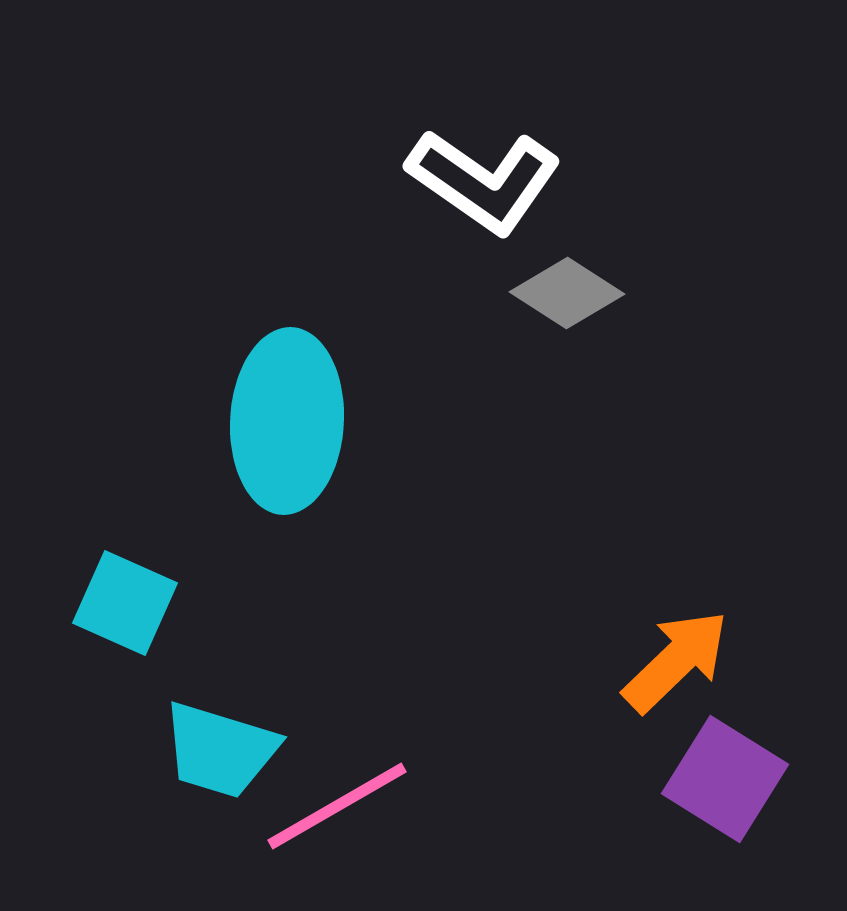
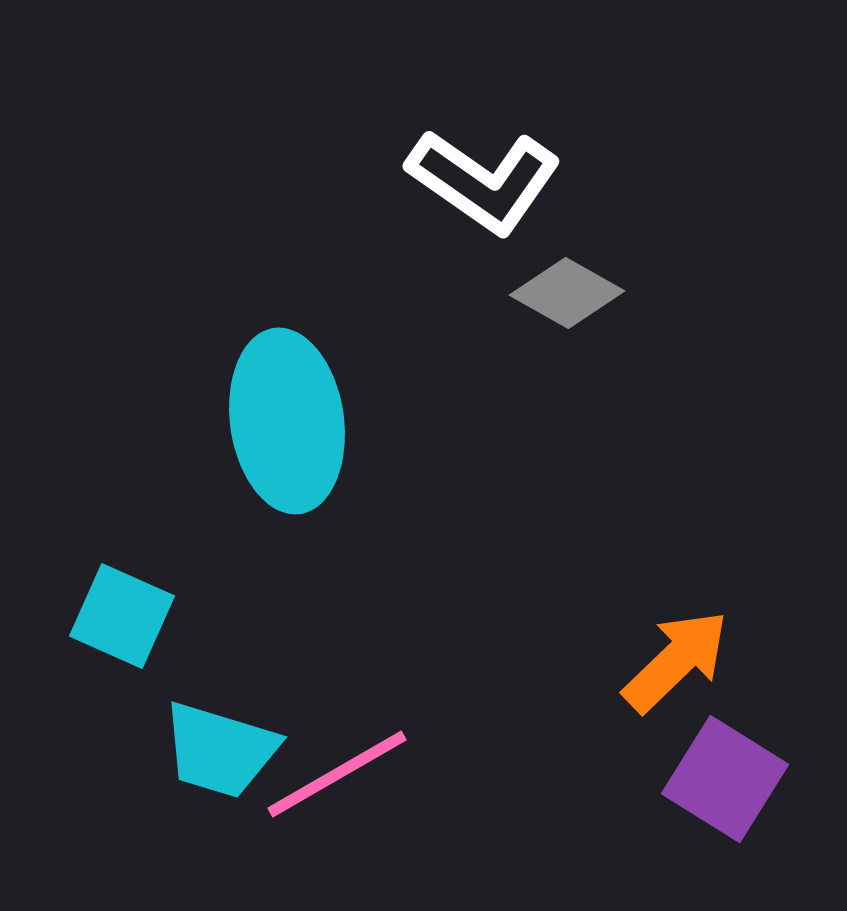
gray diamond: rotated 3 degrees counterclockwise
cyan ellipse: rotated 11 degrees counterclockwise
cyan square: moved 3 px left, 13 px down
pink line: moved 32 px up
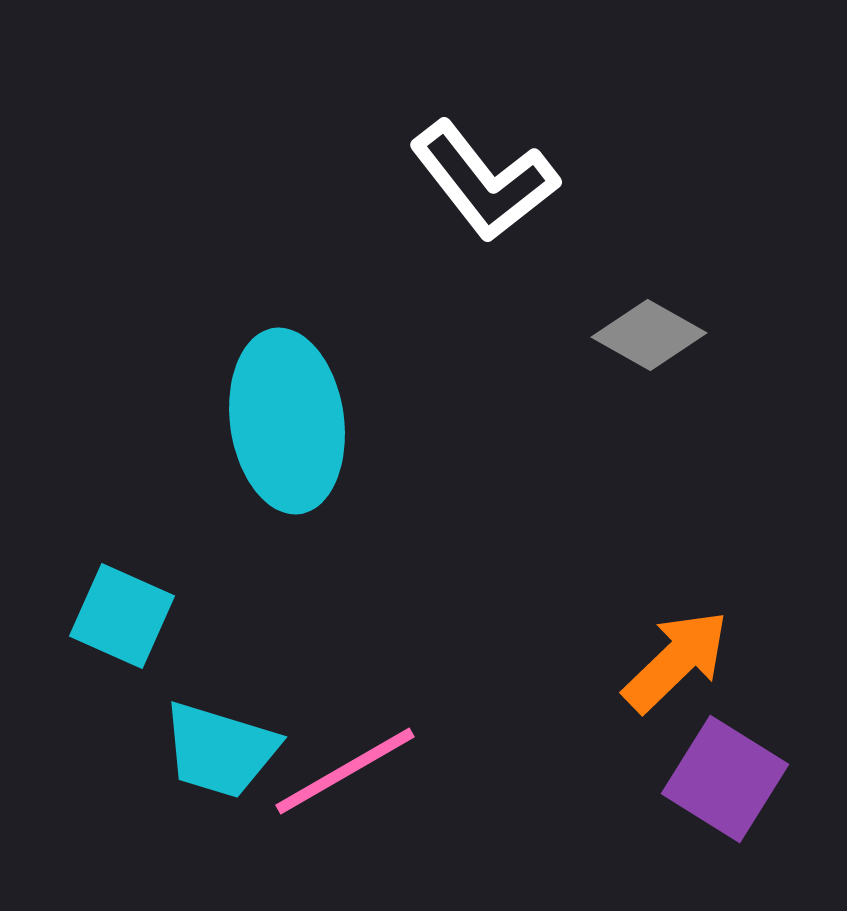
white L-shape: rotated 17 degrees clockwise
gray diamond: moved 82 px right, 42 px down
pink line: moved 8 px right, 3 px up
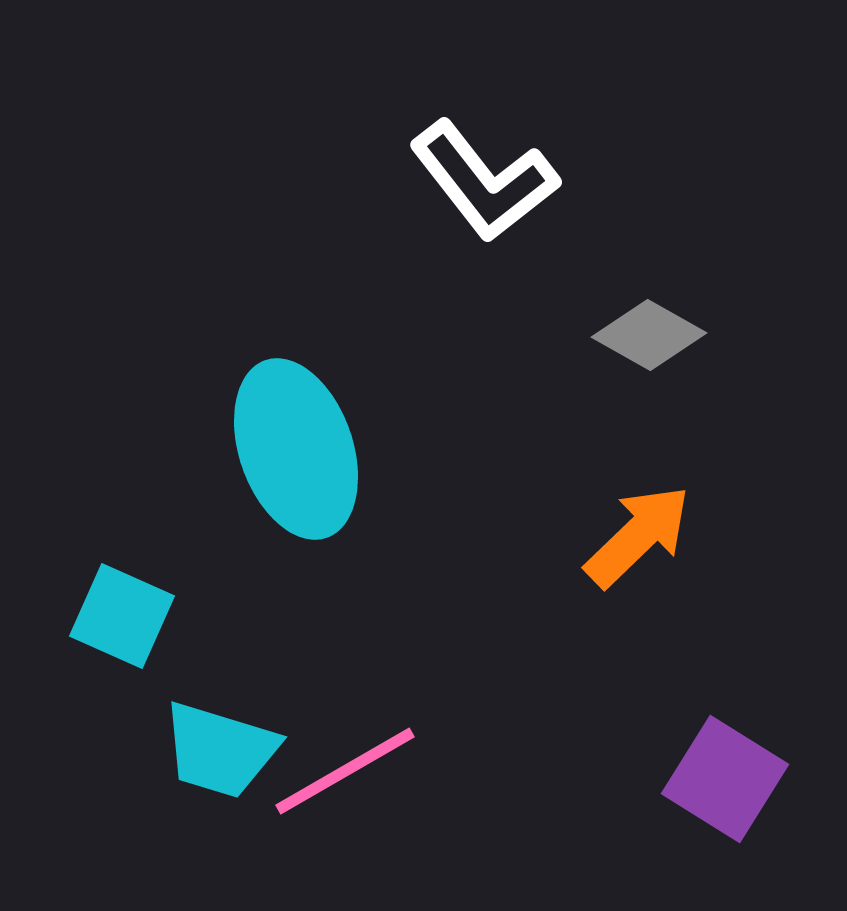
cyan ellipse: moved 9 px right, 28 px down; rotated 11 degrees counterclockwise
orange arrow: moved 38 px left, 125 px up
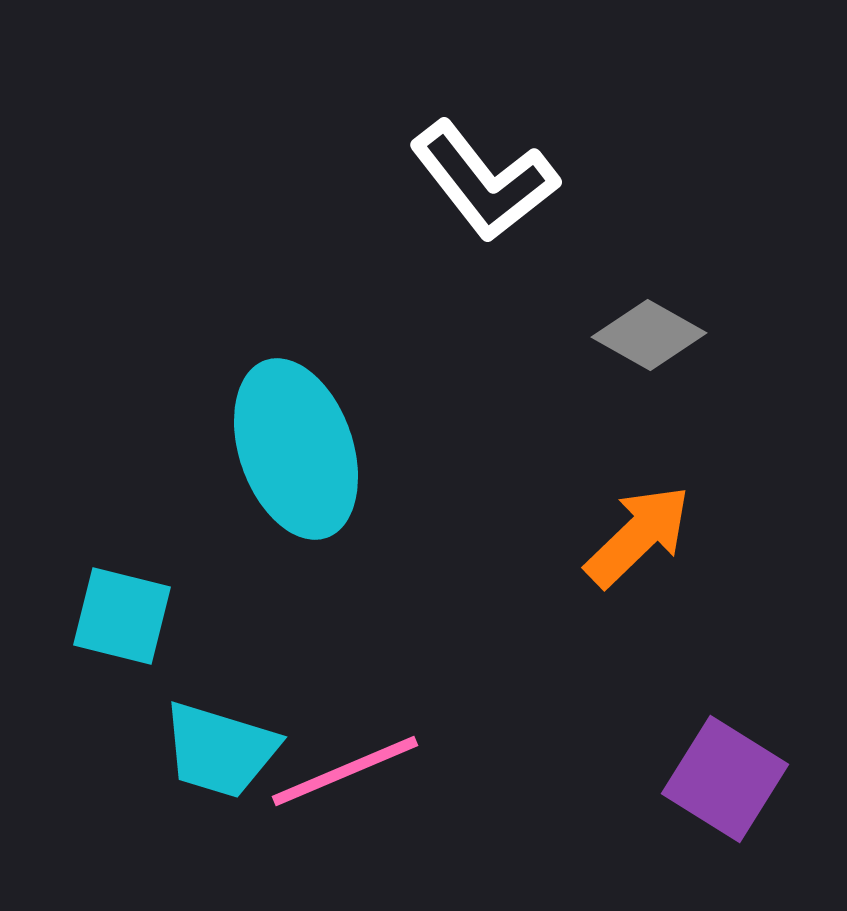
cyan square: rotated 10 degrees counterclockwise
pink line: rotated 7 degrees clockwise
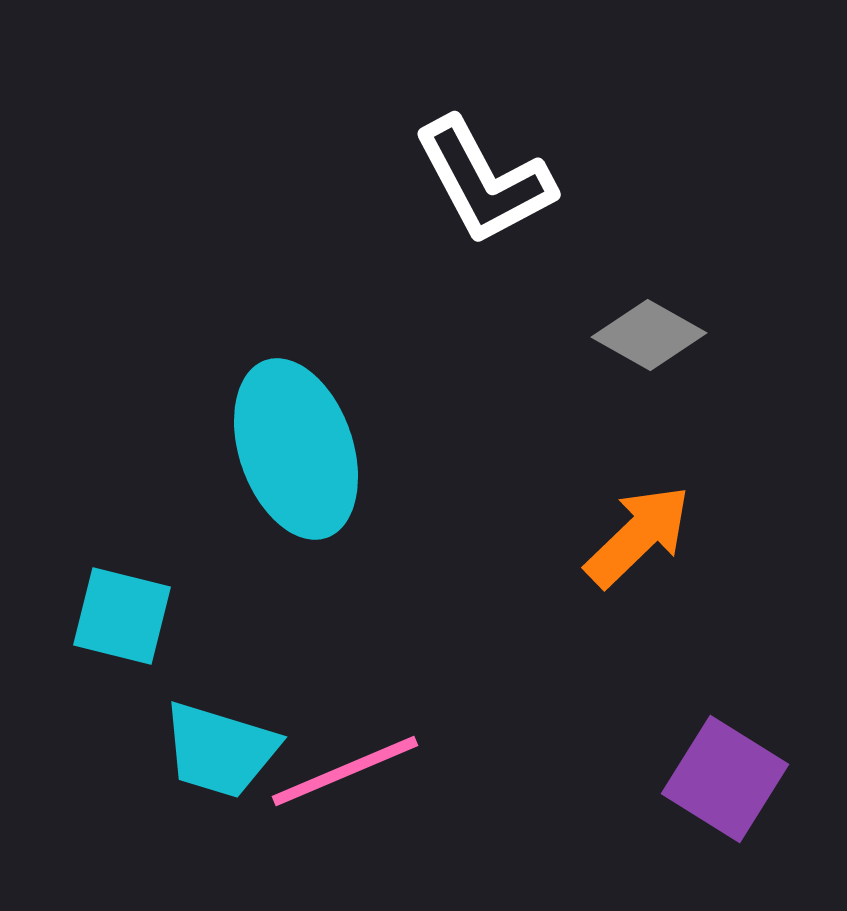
white L-shape: rotated 10 degrees clockwise
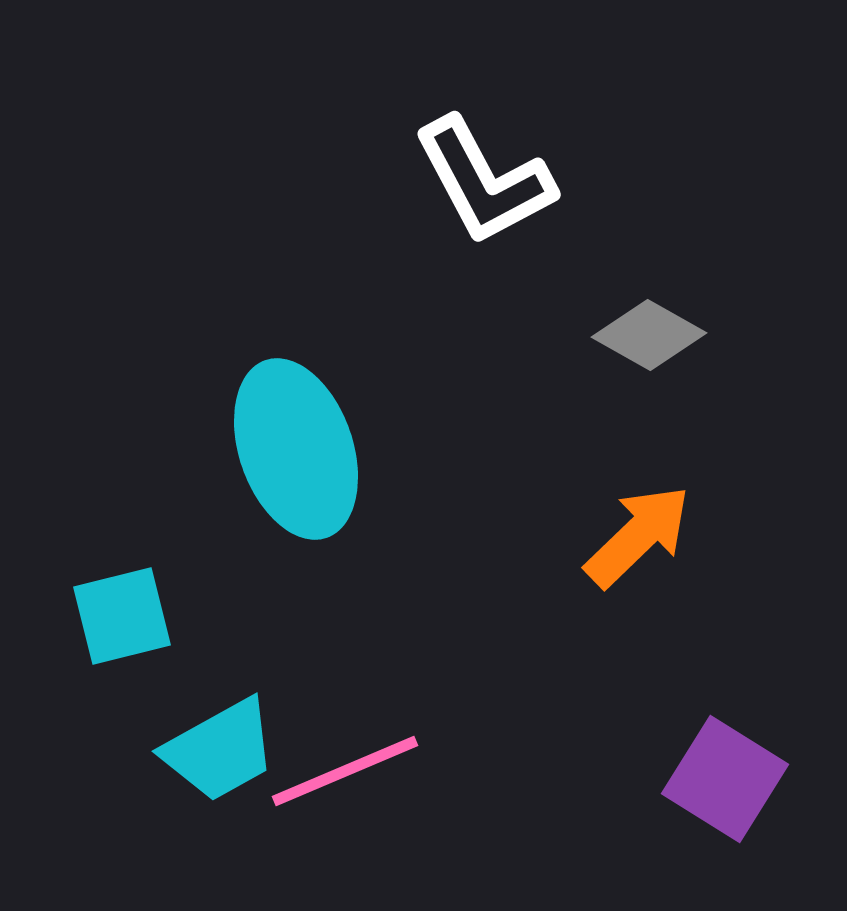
cyan square: rotated 28 degrees counterclockwise
cyan trapezoid: rotated 46 degrees counterclockwise
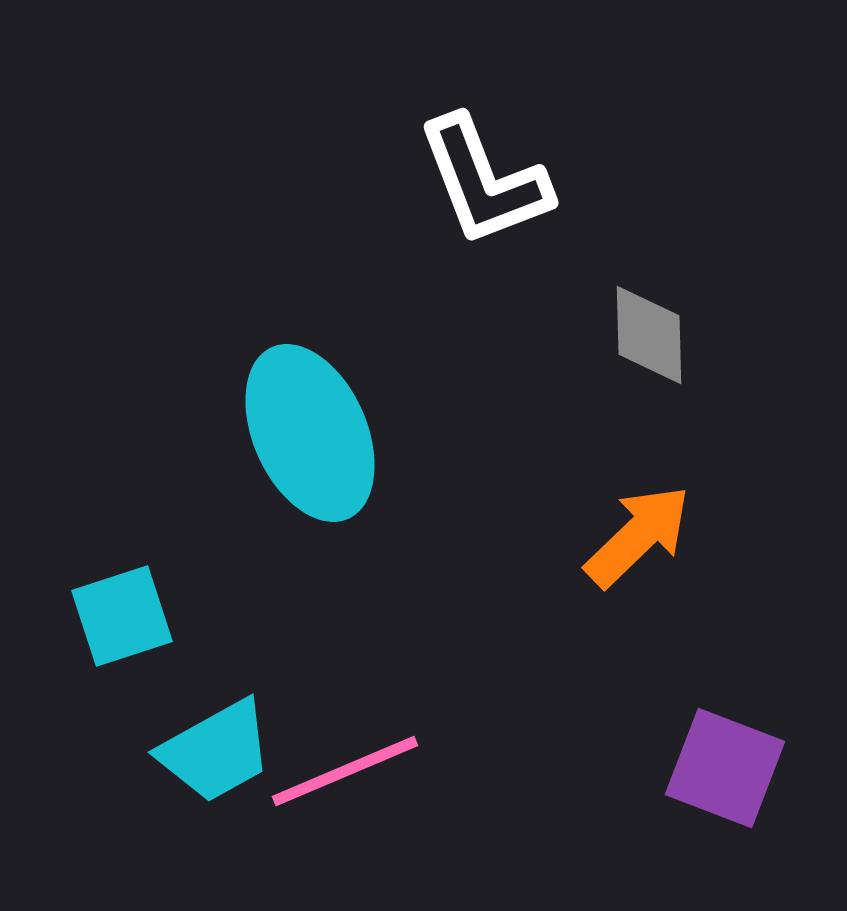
white L-shape: rotated 7 degrees clockwise
gray diamond: rotated 59 degrees clockwise
cyan ellipse: moved 14 px right, 16 px up; rotated 5 degrees counterclockwise
cyan square: rotated 4 degrees counterclockwise
cyan trapezoid: moved 4 px left, 1 px down
purple square: moved 11 px up; rotated 11 degrees counterclockwise
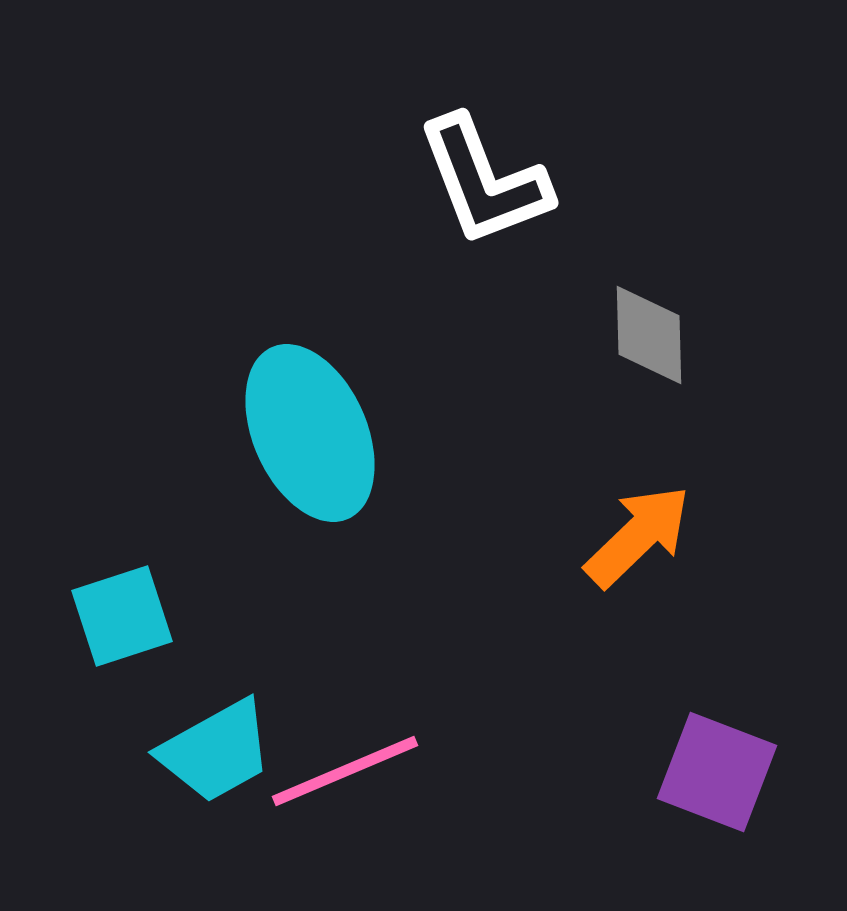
purple square: moved 8 px left, 4 px down
